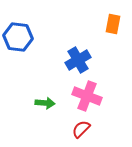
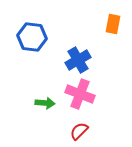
blue hexagon: moved 14 px right
pink cross: moved 7 px left, 2 px up
red semicircle: moved 2 px left, 2 px down
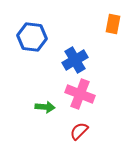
blue cross: moved 3 px left
green arrow: moved 4 px down
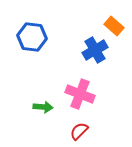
orange rectangle: moved 1 px right, 2 px down; rotated 60 degrees counterclockwise
blue cross: moved 20 px right, 10 px up
green arrow: moved 2 px left
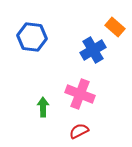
orange rectangle: moved 1 px right, 1 px down
blue cross: moved 2 px left
green arrow: rotated 96 degrees counterclockwise
red semicircle: rotated 18 degrees clockwise
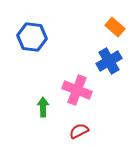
blue cross: moved 16 px right, 11 px down
pink cross: moved 3 px left, 4 px up
